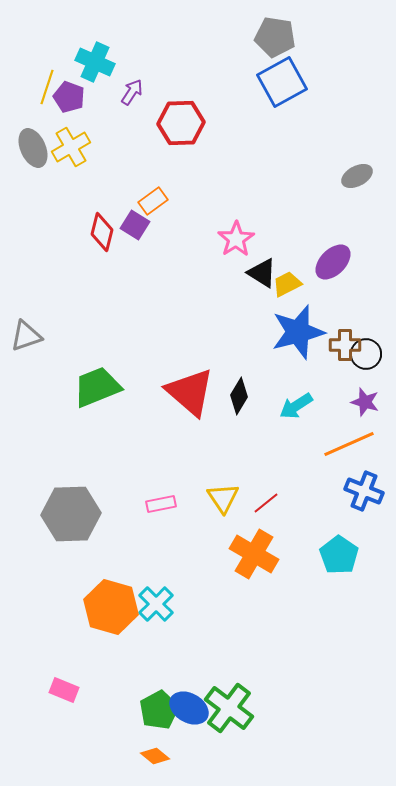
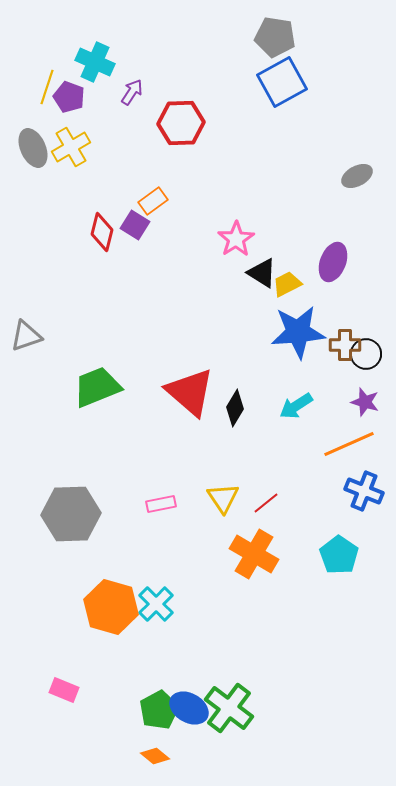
purple ellipse at (333, 262): rotated 24 degrees counterclockwise
blue star at (298, 332): rotated 10 degrees clockwise
black diamond at (239, 396): moved 4 px left, 12 px down
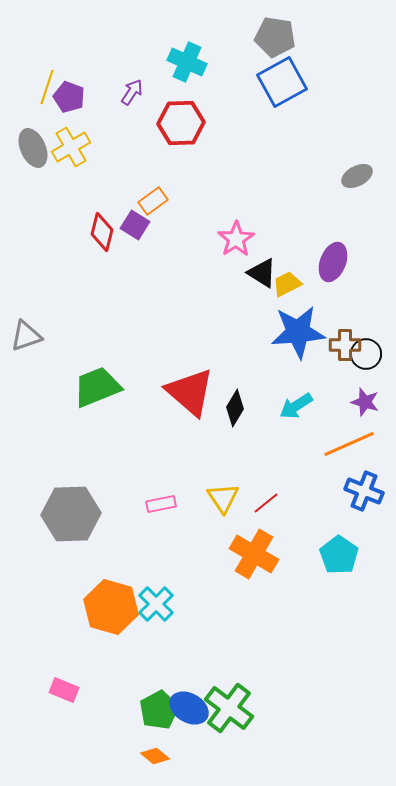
cyan cross at (95, 62): moved 92 px right
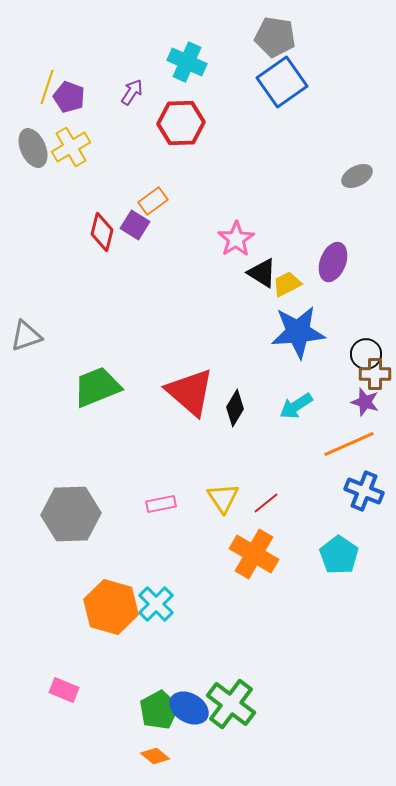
blue square at (282, 82): rotated 6 degrees counterclockwise
brown cross at (345, 345): moved 30 px right, 29 px down
green cross at (229, 708): moved 2 px right, 4 px up
